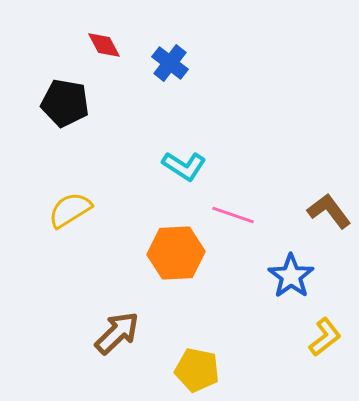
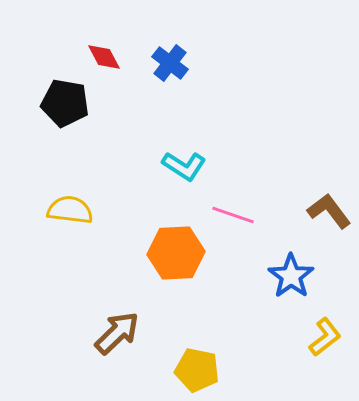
red diamond: moved 12 px down
yellow semicircle: rotated 39 degrees clockwise
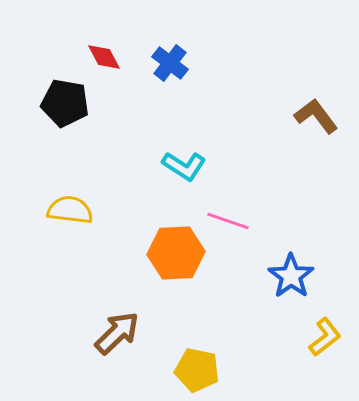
brown L-shape: moved 13 px left, 95 px up
pink line: moved 5 px left, 6 px down
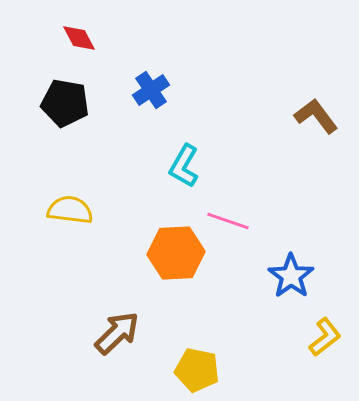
red diamond: moved 25 px left, 19 px up
blue cross: moved 19 px left, 27 px down; rotated 18 degrees clockwise
cyan L-shape: rotated 87 degrees clockwise
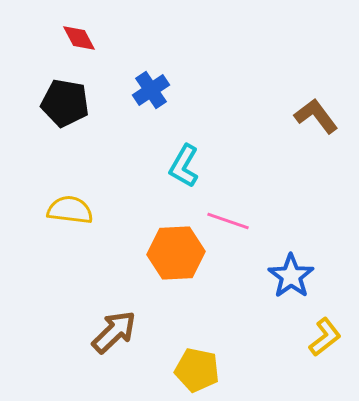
brown arrow: moved 3 px left, 1 px up
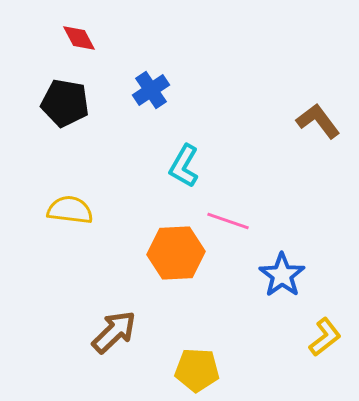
brown L-shape: moved 2 px right, 5 px down
blue star: moved 9 px left, 1 px up
yellow pentagon: rotated 9 degrees counterclockwise
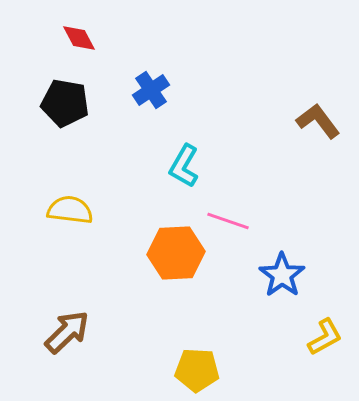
brown arrow: moved 47 px left
yellow L-shape: rotated 9 degrees clockwise
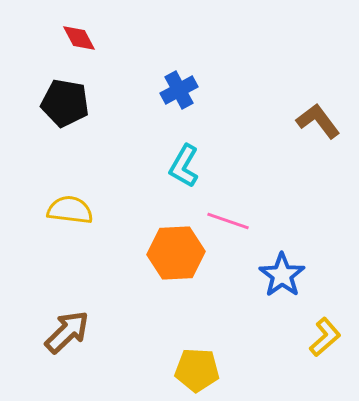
blue cross: moved 28 px right; rotated 6 degrees clockwise
yellow L-shape: rotated 12 degrees counterclockwise
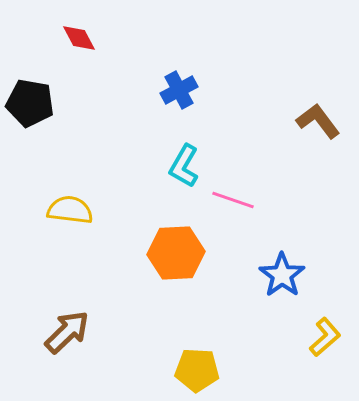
black pentagon: moved 35 px left
pink line: moved 5 px right, 21 px up
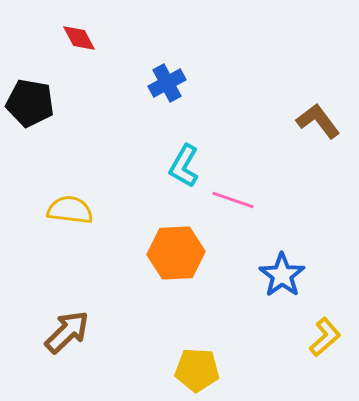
blue cross: moved 12 px left, 7 px up
